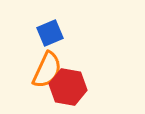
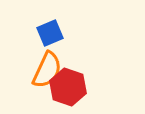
red hexagon: rotated 9 degrees clockwise
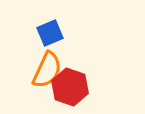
red hexagon: moved 2 px right
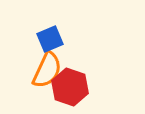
blue square: moved 6 px down
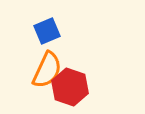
blue square: moved 3 px left, 8 px up
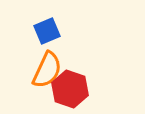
red hexagon: moved 2 px down
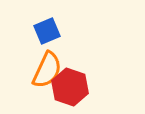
red hexagon: moved 2 px up
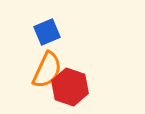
blue square: moved 1 px down
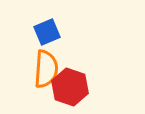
orange semicircle: moved 1 px left, 1 px up; rotated 21 degrees counterclockwise
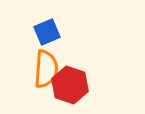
red hexagon: moved 2 px up
